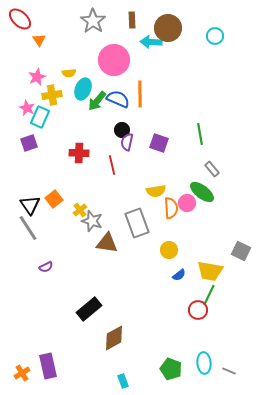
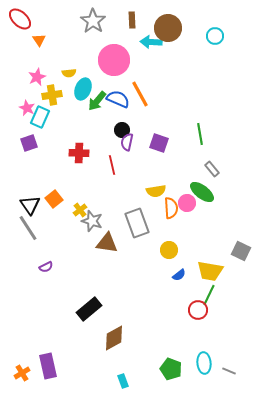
orange line at (140, 94): rotated 28 degrees counterclockwise
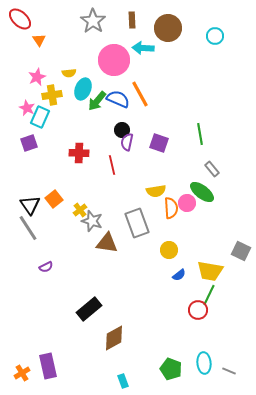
cyan arrow at (151, 42): moved 8 px left, 6 px down
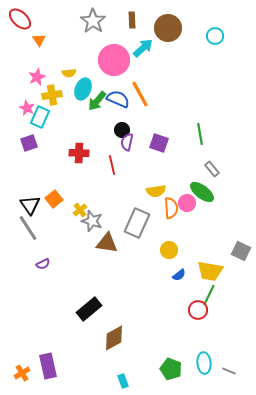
cyan arrow at (143, 48): rotated 135 degrees clockwise
gray rectangle at (137, 223): rotated 44 degrees clockwise
purple semicircle at (46, 267): moved 3 px left, 3 px up
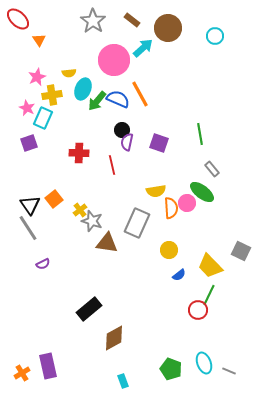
red ellipse at (20, 19): moved 2 px left
brown rectangle at (132, 20): rotated 49 degrees counterclockwise
cyan rectangle at (40, 117): moved 3 px right, 1 px down
yellow trapezoid at (210, 271): moved 5 px up; rotated 36 degrees clockwise
cyan ellipse at (204, 363): rotated 15 degrees counterclockwise
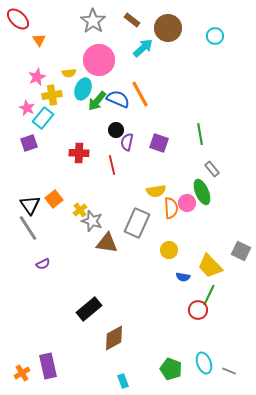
pink circle at (114, 60): moved 15 px left
cyan rectangle at (43, 118): rotated 15 degrees clockwise
black circle at (122, 130): moved 6 px left
green ellipse at (202, 192): rotated 30 degrees clockwise
blue semicircle at (179, 275): moved 4 px right, 2 px down; rotated 48 degrees clockwise
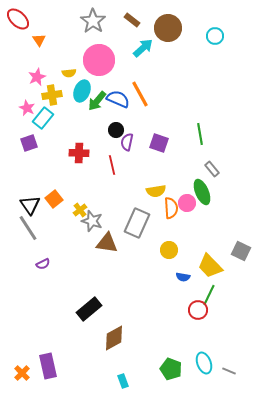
cyan ellipse at (83, 89): moved 1 px left, 2 px down
orange cross at (22, 373): rotated 14 degrees counterclockwise
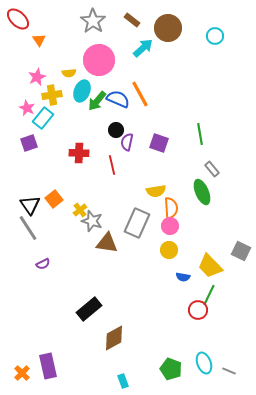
pink circle at (187, 203): moved 17 px left, 23 px down
